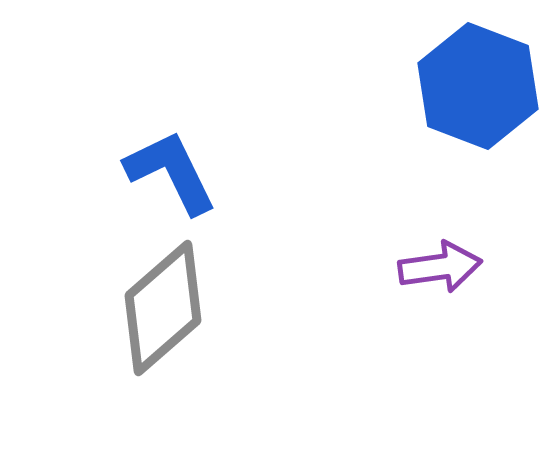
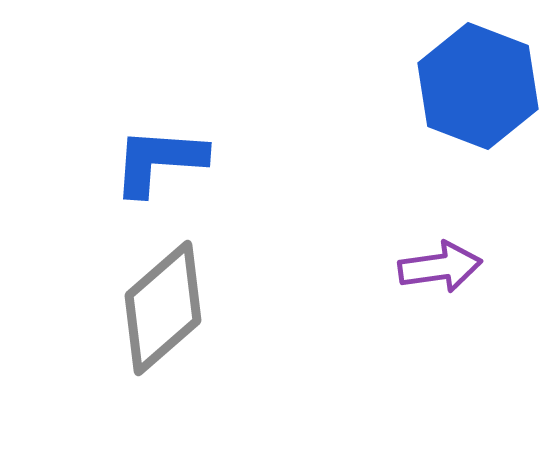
blue L-shape: moved 12 px left, 11 px up; rotated 60 degrees counterclockwise
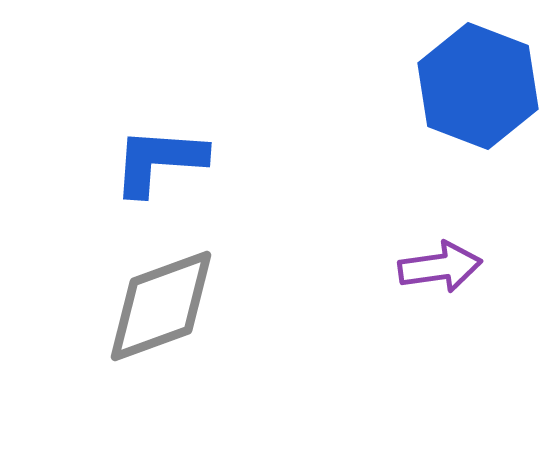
gray diamond: moved 2 px left, 2 px up; rotated 21 degrees clockwise
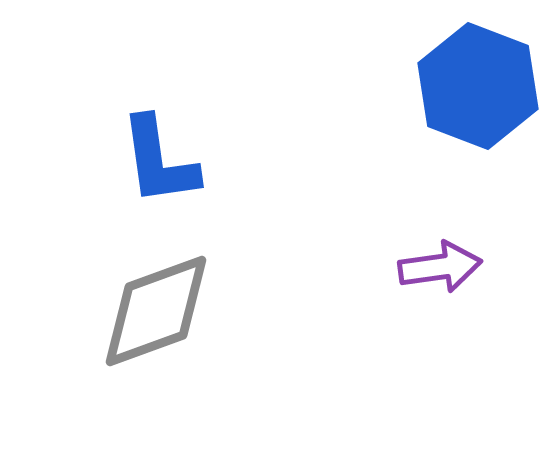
blue L-shape: rotated 102 degrees counterclockwise
gray diamond: moved 5 px left, 5 px down
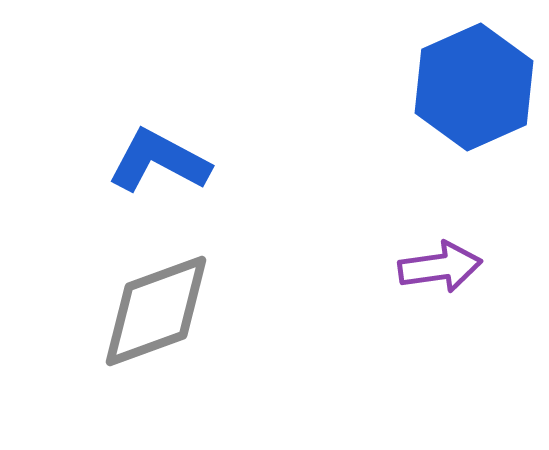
blue hexagon: moved 4 px left, 1 px down; rotated 15 degrees clockwise
blue L-shape: rotated 126 degrees clockwise
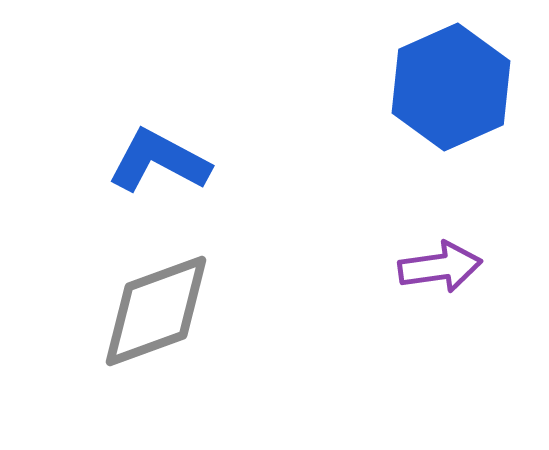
blue hexagon: moved 23 px left
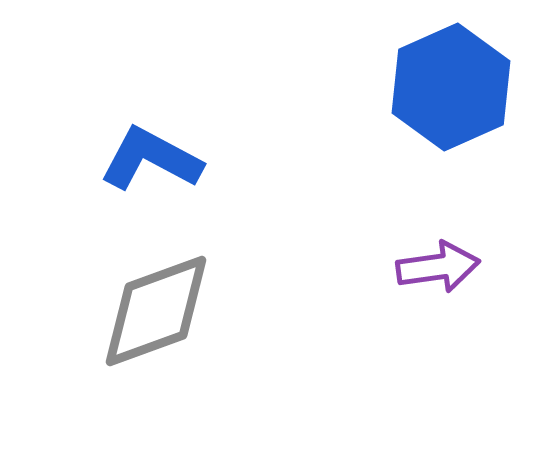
blue L-shape: moved 8 px left, 2 px up
purple arrow: moved 2 px left
